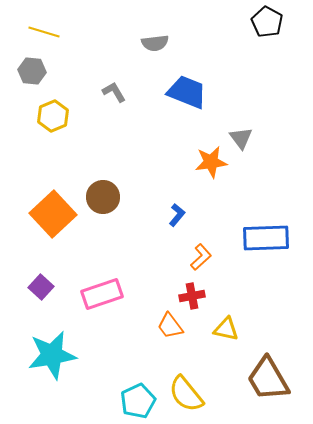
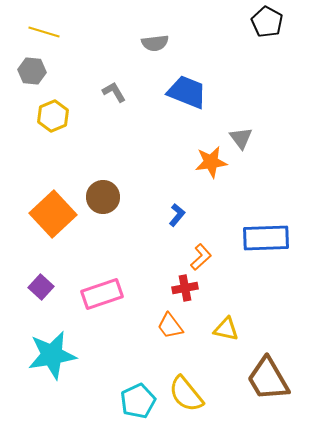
red cross: moved 7 px left, 8 px up
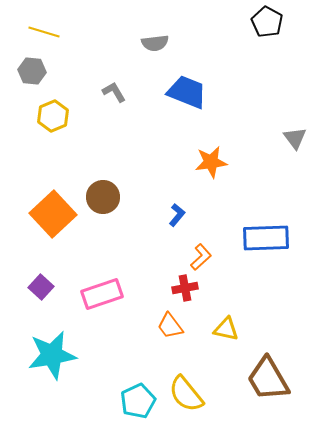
gray triangle: moved 54 px right
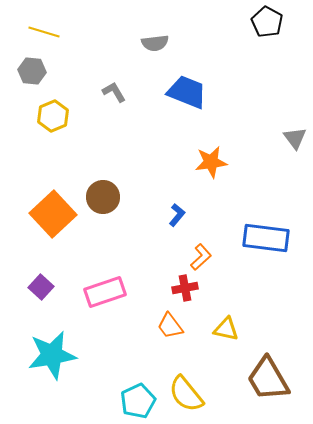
blue rectangle: rotated 9 degrees clockwise
pink rectangle: moved 3 px right, 2 px up
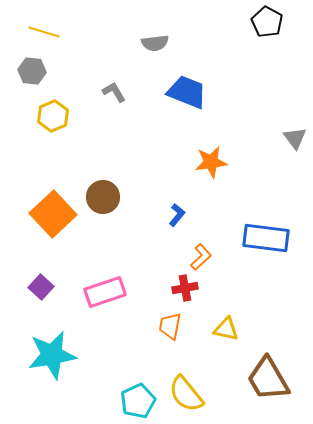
orange trapezoid: rotated 48 degrees clockwise
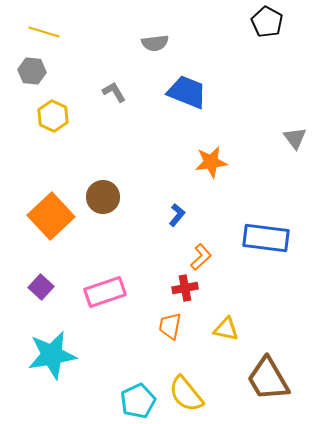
yellow hexagon: rotated 12 degrees counterclockwise
orange square: moved 2 px left, 2 px down
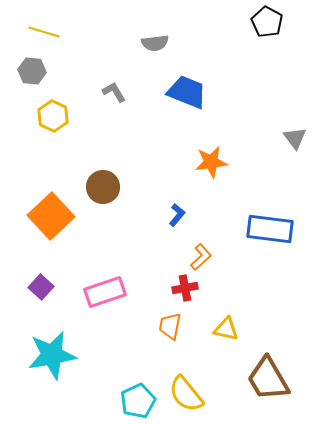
brown circle: moved 10 px up
blue rectangle: moved 4 px right, 9 px up
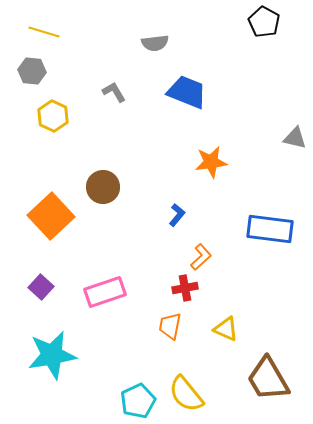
black pentagon: moved 3 px left
gray triangle: rotated 40 degrees counterclockwise
yellow triangle: rotated 12 degrees clockwise
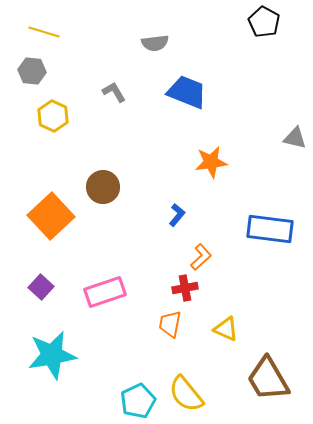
orange trapezoid: moved 2 px up
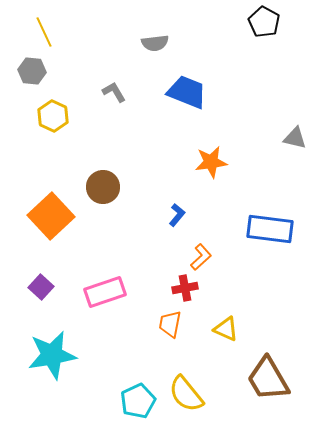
yellow line: rotated 48 degrees clockwise
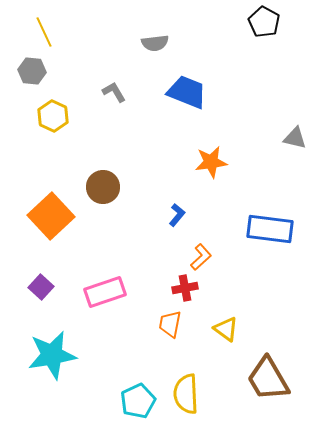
yellow triangle: rotated 12 degrees clockwise
yellow semicircle: rotated 36 degrees clockwise
